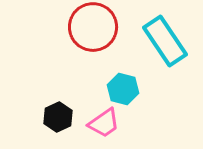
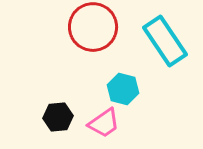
black hexagon: rotated 20 degrees clockwise
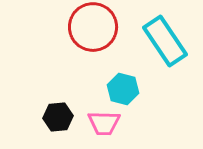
pink trapezoid: rotated 36 degrees clockwise
